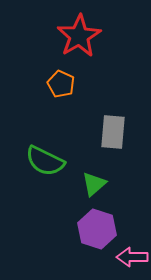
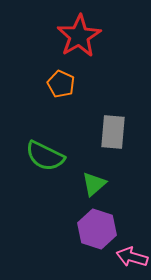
green semicircle: moved 5 px up
pink arrow: rotated 16 degrees clockwise
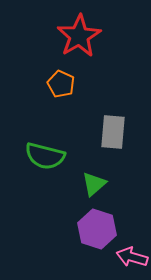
green semicircle: rotated 12 degrees counterclockwise
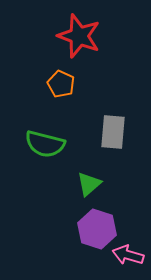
red star: rotated 21 degrees counterclockwise
green semicircle: moved 12 px up
green triangle: moved 5 px left
pink arrow: moved 4 px left, 2 px up
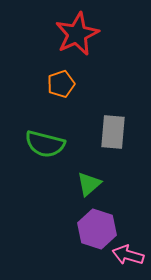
red star: moved 2 px left, 2 px up; rotated 27 degrees clockwise
orange pentagon: rotated 28 degrees clockwise
